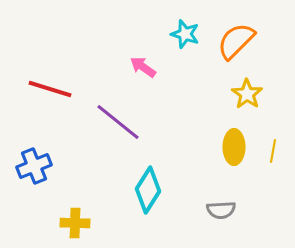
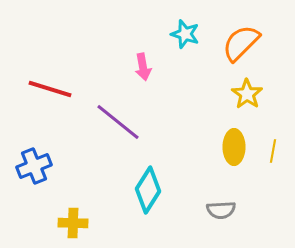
orange semicircle: moved 5 px right, 2 px down
pink arrow: rotated 136 degrees counterclockwise
yellow cross: moved 2 px left
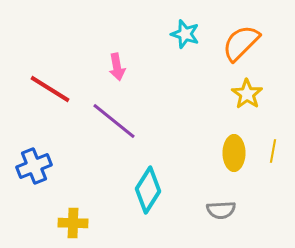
pink arrow: moved 26 px left
red line: rotated 15 degrees clockwise
purple line: moved 4 px left, 1 px up
yellow ellipse: moved 6 px down
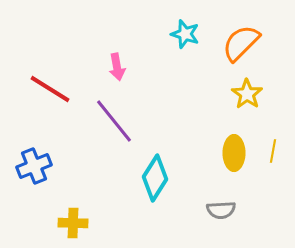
purple line: rotated 12 degrees clockwise
cyan diamond: moved 7 px right, 12 px up
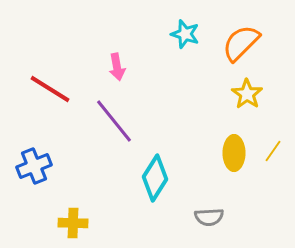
yellow line: rotated 25 degrees clockwise
gray semicircle: moved 12 px left, 7 px down
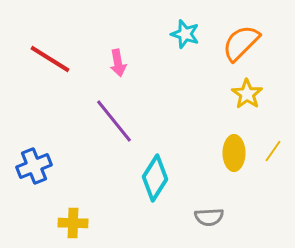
pink arrow: moved 1 px right, 4 px up
red line: moved 30 px up
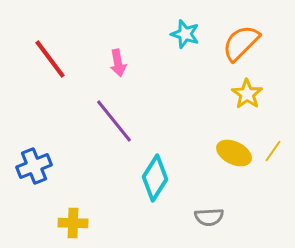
red line: rotated 21 degrees clockwise
yellow ellipse: rotated 64 degrees counterclockwise
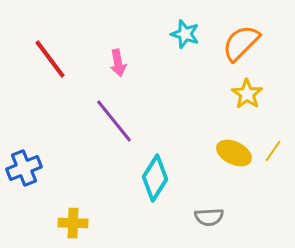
blue cross: moved 10 px left, 2 px down
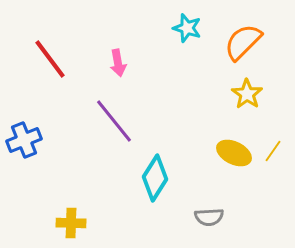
cyan star: moved 2 px right, 6 px up
orange semicircle: moved 2 px right, 1 px up
blue cross: moved 28 px up
yellow cross: moved 2 px left
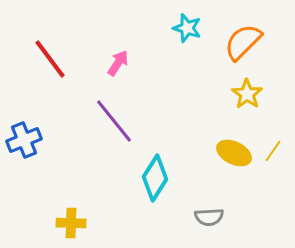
pink arrow: rotated 136 degrees counterclockwise
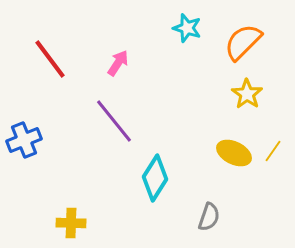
gray semicircle: rotated 68 degrees counterclockwise
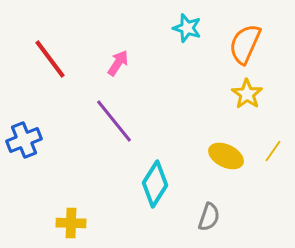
orange semicircle: moved 2 px right, 2 px down; rotated 21 degrees counterclockwise
yellow ellipse: moved 8 px left, 3 px down
cyan diamond: moved 6 px down
